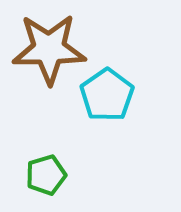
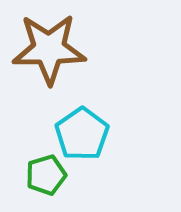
cyan pentagon: moved 25 px left, 39 px down
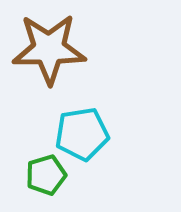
cyan pentagon: rotated 26 degrees clockwise
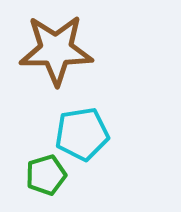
brown star: moved 7 px right, 1 px down
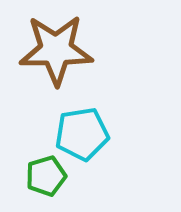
green pentagon: moved 1 px down
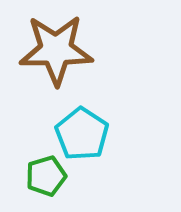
cyan pentagon: rotated 30 degrees counterclockwise
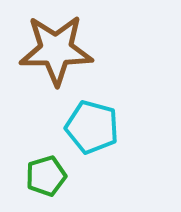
cyan pentagon: moved 10 px right, 7 px up; rotated 18 degrees counterclockwise
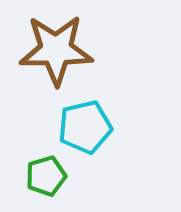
cyan pentagon: moved 7 px left; rotated 28 degrees counterclockwise
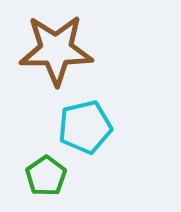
green pentagon: rotated 18 degrees counterclockwise
